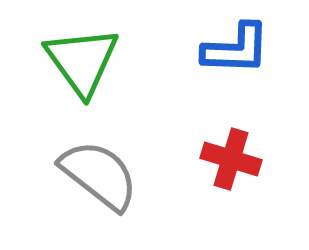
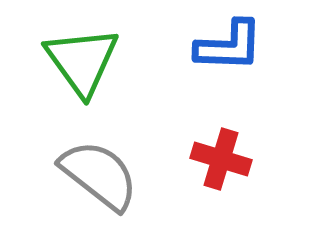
blue L-shape: moved 7 px left, 3 px up
red cross: moved 10 px left
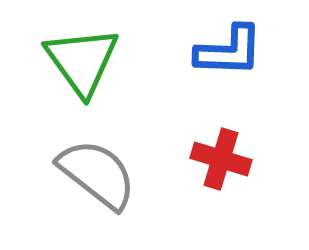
blue L-shape: moved 5 px down
gray semicircle: moved 2 px left, 1 px up
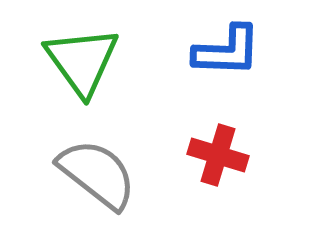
blue L-shape: moved 2 px left
red cross: moved 3 px left, 4 px up
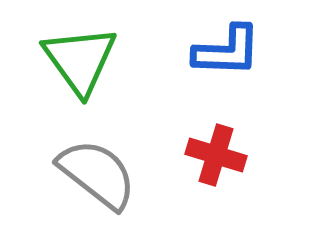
green triangle: moved 2 px left, 1 px up
red cross: moved 2 px left
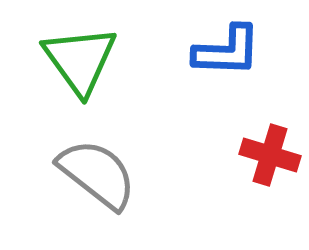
red cross: moved 54 px right
